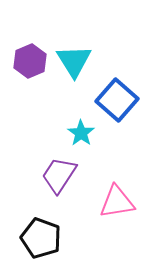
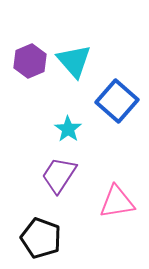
cyan triangle: rotated 9 degrees counterclockwise
blue square: moved 1 px down
cyan star: moved 13 px left, 4 px up
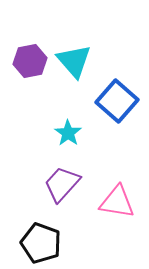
purple hexagon: rotated 12 degrees clockwise
cyan star: moved 4 px down
purple trapezoid: moved 3 px right, 9 px down; rotated 9 degrees clockwise
pink triangle: rotated 18 degrees clockwise
black pentagon: moved 5 px down
